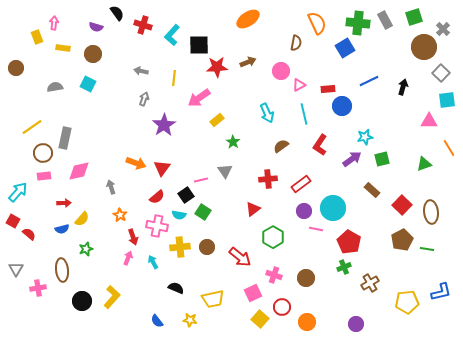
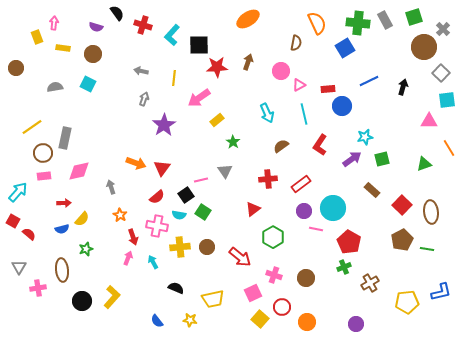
brown arrow at (248, 62): rotated 49 degrees counterclockwise
gray triangle at (16, 269): moved 3 px right, 2 px up
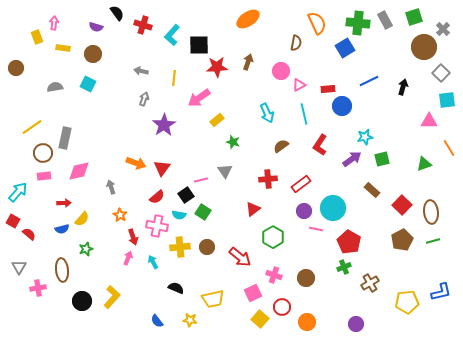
green star at (233, 142): rotated 16 degrees counterclockwise
green line at (427, 249): moved 6 px right, 8 px up; rotated 24 degrees counterclockwise
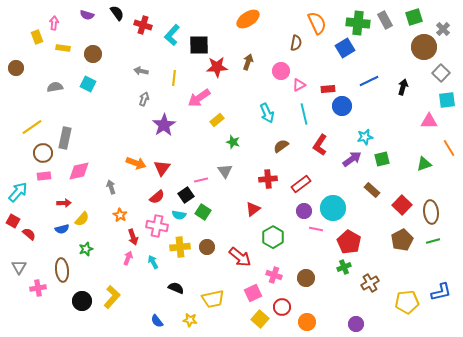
purple semicircle at (96, 27): moved 9 px left, 12 px up
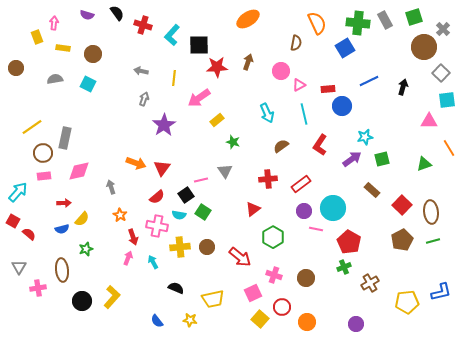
gray semicircle at (55, 87): moved 8 px up
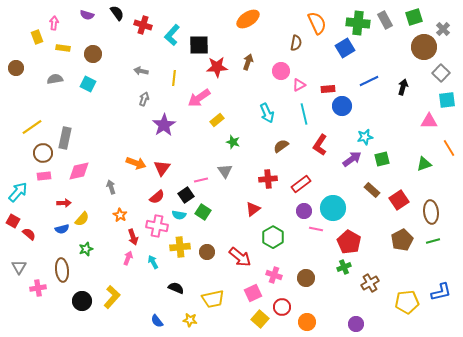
red square at (402, 205): moved 3 px left, 5 px up; rotated 12 degrees clockwise
brown circle at (207, 247): moved 5 px down
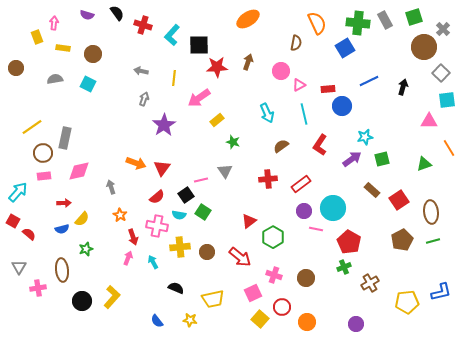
red triangle at (253, 209): moved 4 px left, 12 px down
